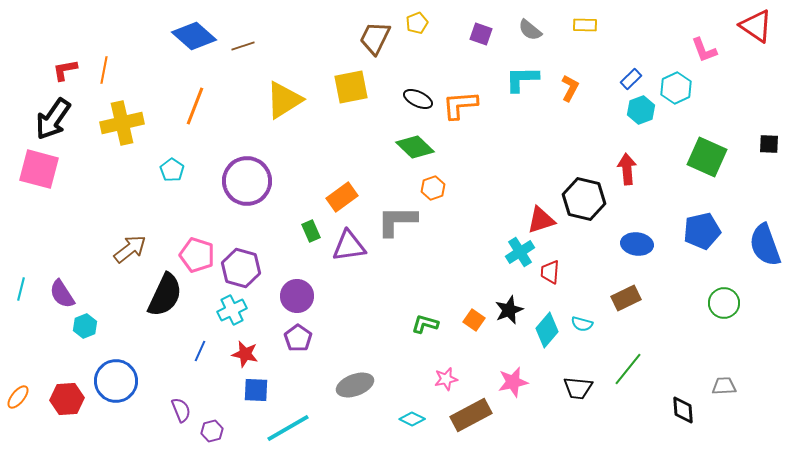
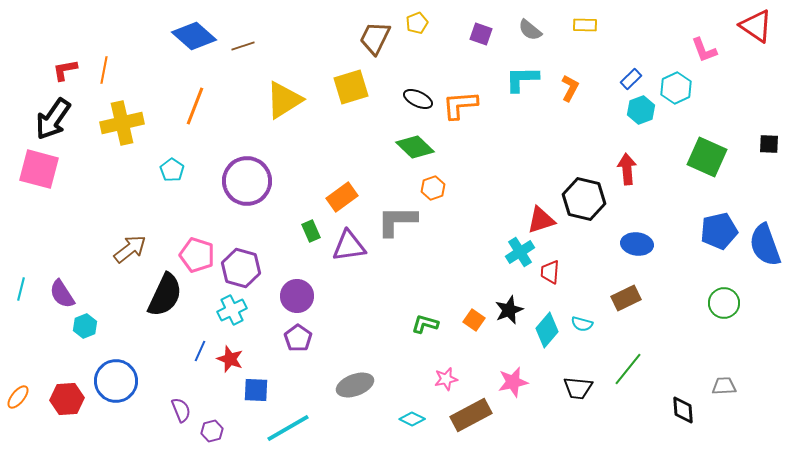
yellow square at (351, 87): rotated 6 degrees counterclockwise
blue pentagon at (702, 231): moved 17 px right
red star at (245, 354): moved 15 px left, 5 px down; rotated 8 degrees clockwise
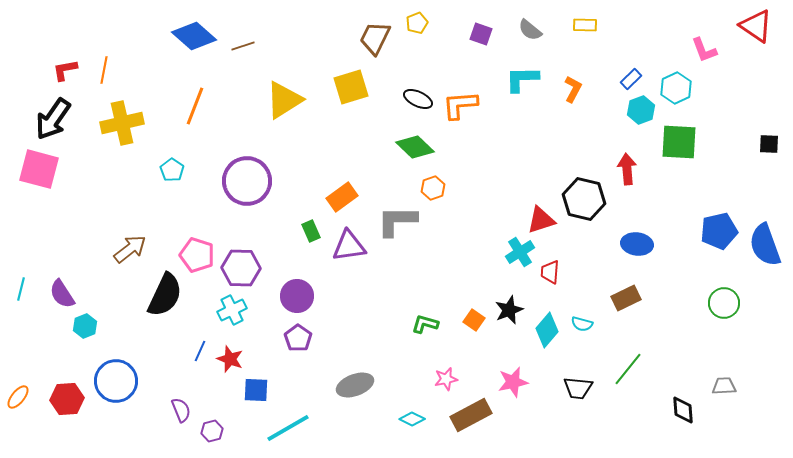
orange L-shape at (570, 88): moved 3 px right, 1 px down
green square at (707, 157): moved 28 px left, 15 px up; rotated 21 degrees counterclockwise
purple hexagon at (241, 268): rotated 15 degrees counterclockwise
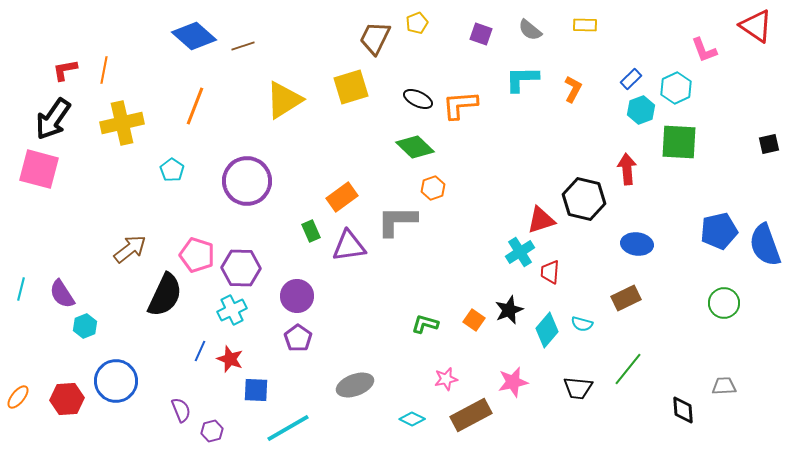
black square at (769, 144): rotated 15 degrees counterclockwise
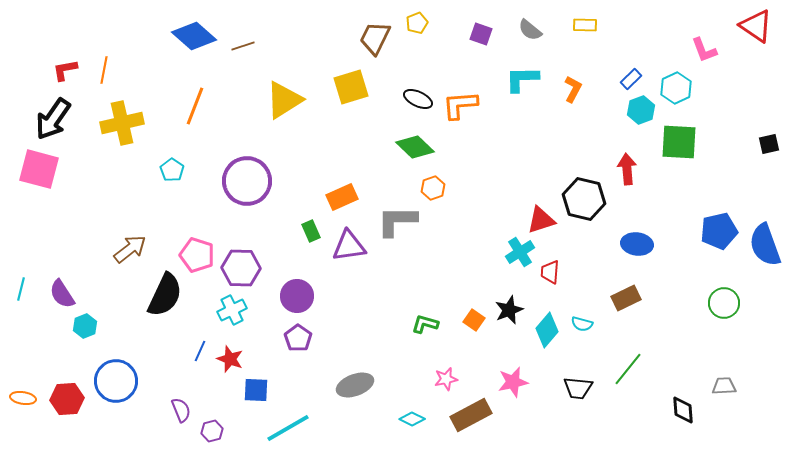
orange rectangle at (342, 197): rotated 12 degrees clockwise
orange ellipse at (18, 397): moved 5 px right, 1 px down; rotated 60 degrees clockwise
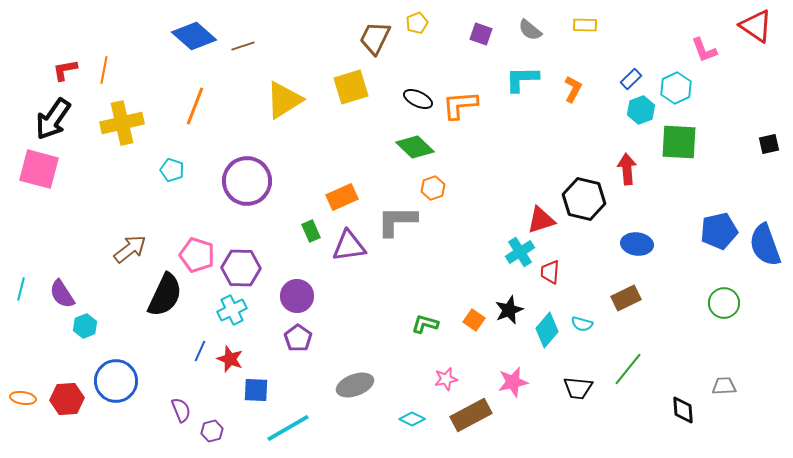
cyan pentagon at (172, 170): rotated 15 degrees counterclockwise
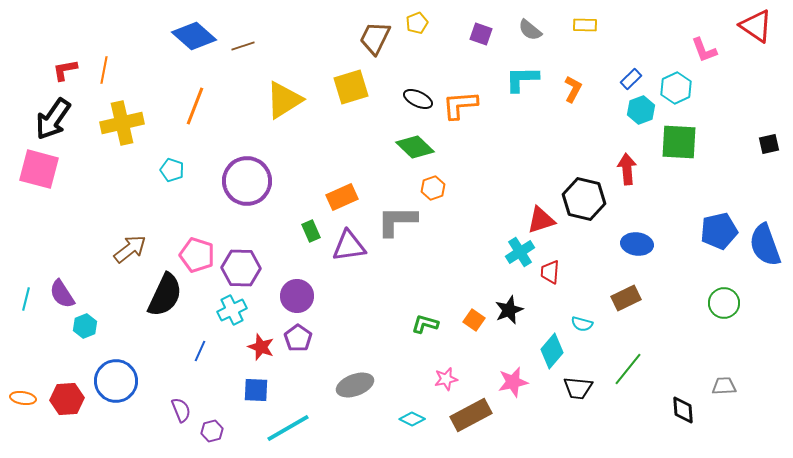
cyan line at (21, 289): moved 5 px right, 10 px down
cyan diamond at (547, 330): moved 5 px right, 21 px down
red star at (230, 359): moved 31 px right, 12 px up
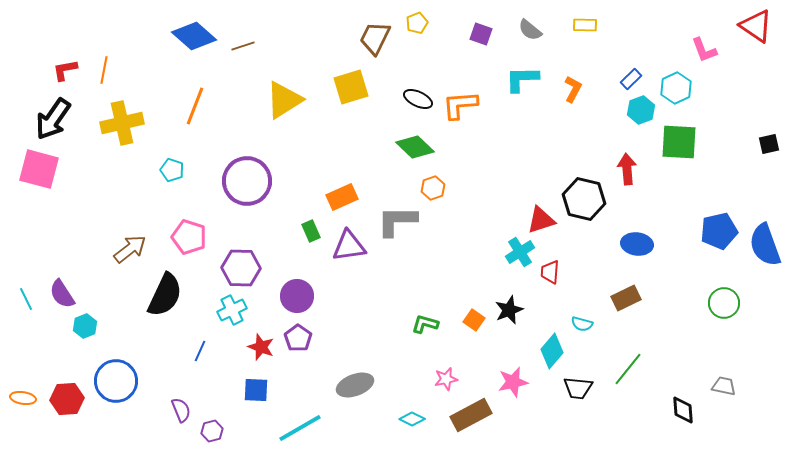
pink pentagon at (197, 255): moved 8 px left, 18 px up
cyan line at (26, 299): rotated 40 degrees counterclockwise
gray trapezoid at (724, 386): rotated 15 degrees clockwise
cyan line at (288, 428): moved 12 px right
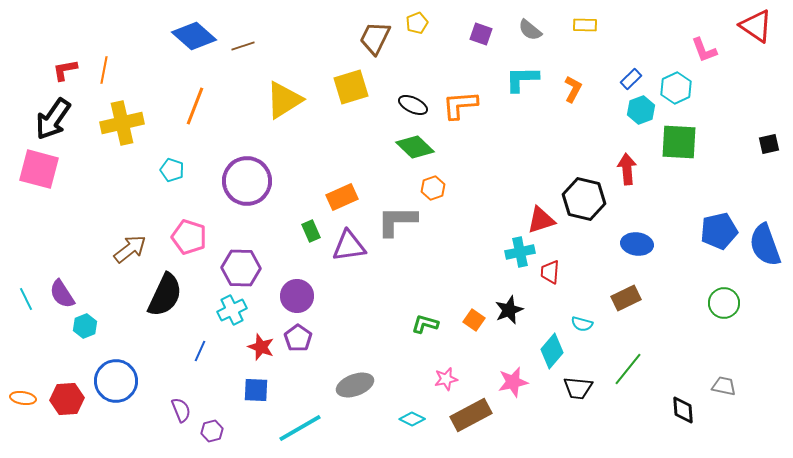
black ellipse at (418, 99): moved 5 px left, 6 px down
cyan cross at (520, 252): rotated 20 degrees clockwise
